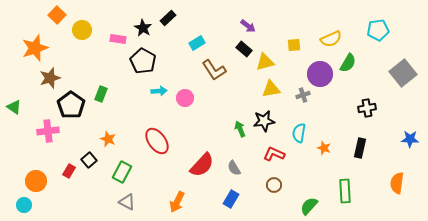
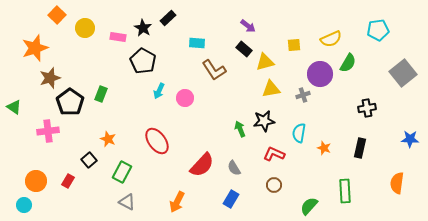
yellow circle at (82, 30): moved 3 px right, 2 px up
pink rectangle at (118, 39): moved 2 px up
cyan rectangle at (197, 43): rotated 35 degrees clockwise
cyan arrow at (159, 91): rotated 119 degrees clockwise
black pentagon at (71, 105): moved 1 px left, 3 px up
red rectangle at (69, 171): moved 1 px left, 10 px down
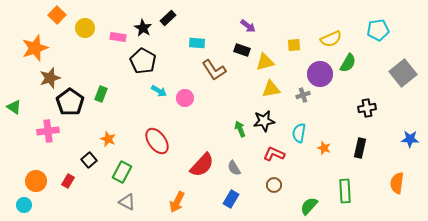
black rectangle at (244, 49): moved 2 px left, 1 px down; rotated 21 degrees counterclockwise
cyan arrow at (159, 91): rotated 84 degrees counterclockwise
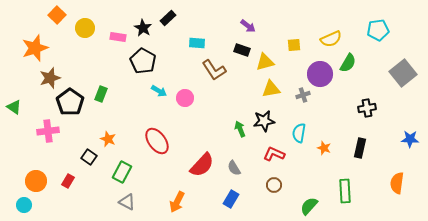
black square at (89, 160): moved 3 px up; rotated 14 degrees counterclockwise
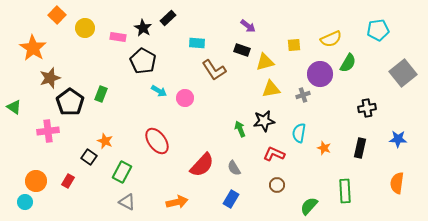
orange star at (35, 48): moved 2 px left; rotated 20 degrees counterclockwise
orange star at (108, 139): moved 3 px left, 2 px down
blue star at (410, 139): moved 12 px left
brown circle at (274, 185): moved 3 px right
orange arrow at (177, 202): rotated 130 degrees counterclockwise
cyan circle at (24, 205): moved 1 px right, 3 px up
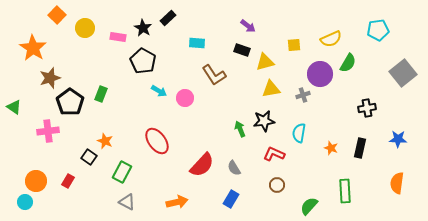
brown L-shape at (214, 70): moved 5 px down
orange star at (324, 148): moved 7 px right
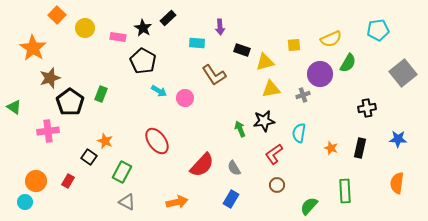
purple arrow at (248, 26): moved 28 px left, 1 px down; rotated 49 degrees clockwise
red L-shape at (274, 154): rotated 60 degrees counterclockwise
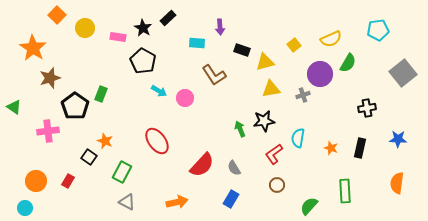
yellow square at (294, 45): rotated 32 degrees counterclockwise
black pentagon at (70, 102): moved 5 px right, 4 px down
cyan semicircle at (299, 133): moved 1 px left, 5 px down
cyan circle at (25, 202): moved 6 px down
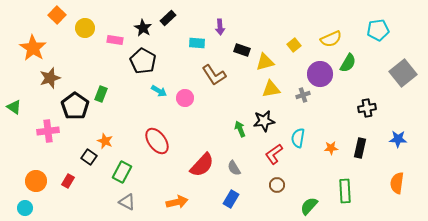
pink rectangle at (118, 37): moved 3 px left, 3 px down
orange star at (331, 148): rotated 24 degrees counterclockwise
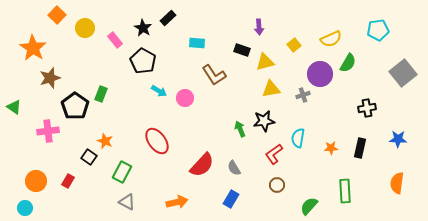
purple arrow at (220, 27): moved 39 px right
pink rectangle at (115, 40): rotated 42 degrees clockwise
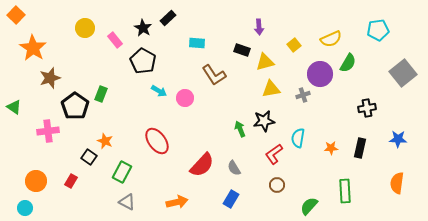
orange square at (57, 15): moved 41 px left
red rectangle at (68, 181): moved 3 px right
